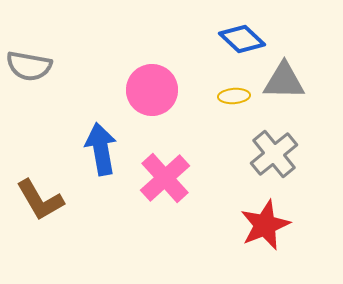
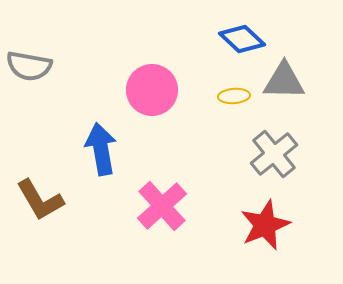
pink cross: moved 3 px left, 28 px down
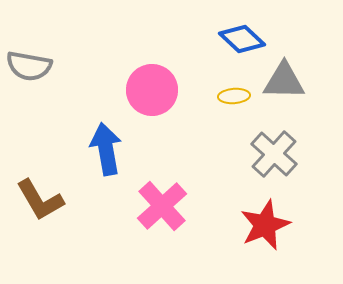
blue arrow: moved 5 px right
gray cross: rotated 9 degrees counterclockwise
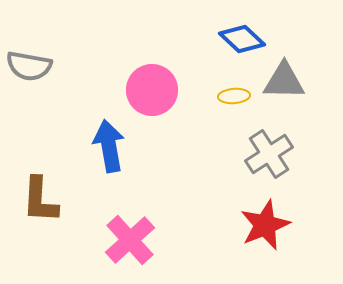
blue arrow: moved 3 px right, 3 px up
gray cross: moved 5 px left; rotated 15 degrees clockwise
brown L-shape: rotated 33 degrees clockwise
pink cross: moved 32 px left, 34 px down
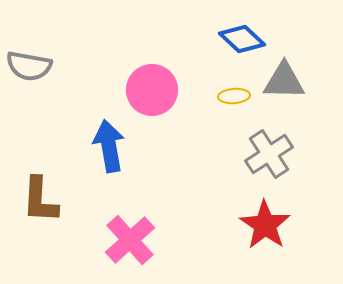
red star: rotated 15 degrees counterclockwise
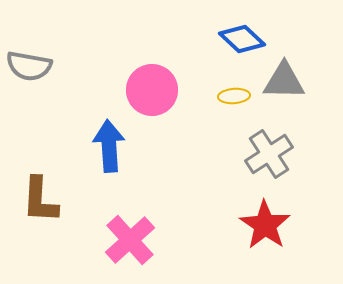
blue arrow: rotated 6 degrees clockwise
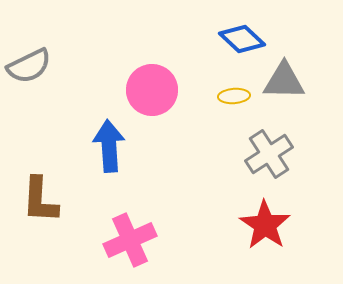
gray semicircle: rotated 36 degrees counterclockwise
pink cross: rotated 18 degrees clockwise
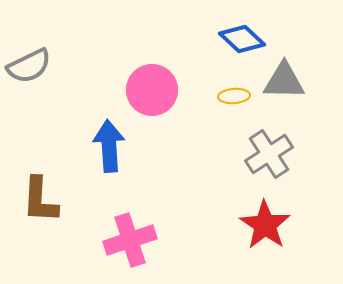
pink cross: rotated 6 degrees clockwise
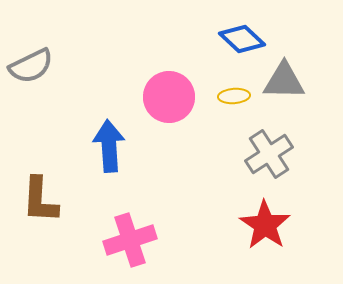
gray semicircle: moved 2 px right
pink circle: moved 17 px right, 7 px down
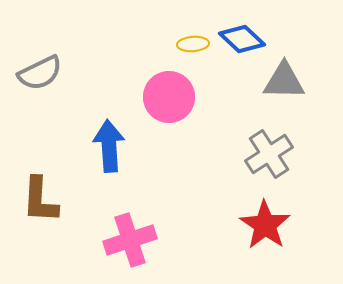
gray semicircle: moved 9 px right, 7 px down
yellow ellipse: moved 41 px left, 52 px up
